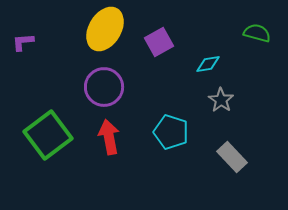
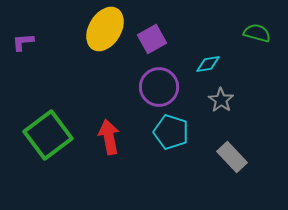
purple square: moved 7 px left, 3 px up
purple circle: moved 55 px right
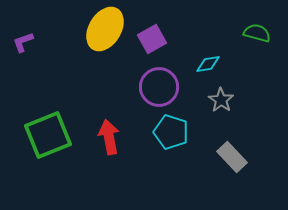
purple L-shape: rotated 15 degrees counterclockwise
green square: rotated 15 degrees clockwise
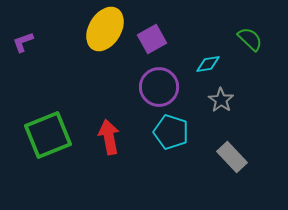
green semicircle: moved 7 px left, 6 px down; rotated 28 degrees clockwise
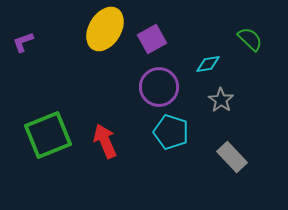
red arrow: moved 4 px left, 4 px down; rotated 12 degrees counterclockwise
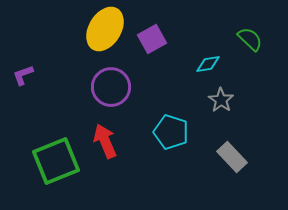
purple L-shape: moved 33 px down
purple circle: moved 48 px left
green square: moved 8 px right, 26 px down
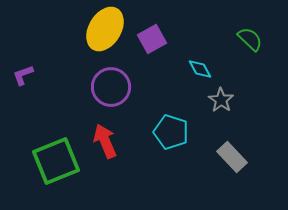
cyan diamond: moved 8 px left, 5 px down; rotated 70 degrees clockwise
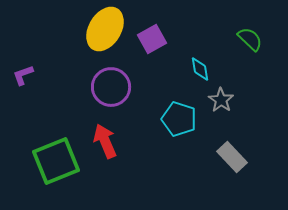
cyan diamond: rotated 20 degrees clockwise
cyan pentagon: moved 8 px right, 13 px up
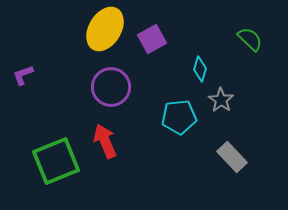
cyan diamond: rotated 25 degrees clockwise
cyan pentagon: moved 2 px up; rotated 24 degrees counterclockwise
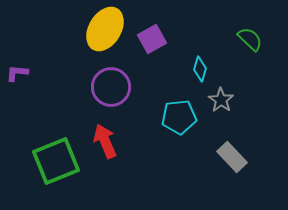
purple L-shape: moved 6 px left, 2 px up; rotated 25 degrees clockwise
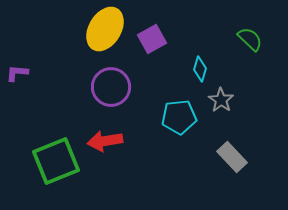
red arrow: rotated 76 degrees counterclockwise
